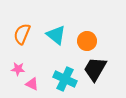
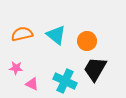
orange semicircle: rotated 55 degrees clockwise
pink star: moved 2 px left, 1 px up
cyan cross: moved 2 px down
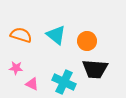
orange semicircle: moved 1 px left, 1 px down; rotated 30 degrees clockwise
black trapezoid: rotated 116 degrees counterclockwise
cyan cross: moved 1 px left, 1 px down
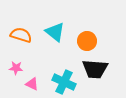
cyan triangle: moved 1 px left, 3 px up
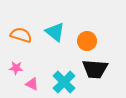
cyan cross: rotated 20 degrees clockwise
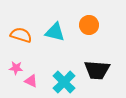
cyan triangle: rotated 25 degrees counterclockwise
orange circle: moved 2 px right, 16 px up
black trapezoid: moved 2 px right, 1 px down
pink triangle: moved 1 px left, 3 px up
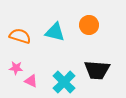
orange semicircle: moved 1 px left, 1 px down
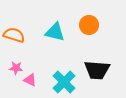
orange semicircle: moved 6 px left, 1 px up
pink triangle: moved 1 px left, 1 px up
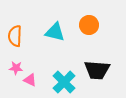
orange semicircle: moved 1 px right, 1 px down; rotated 105 degrees counterclockwise
